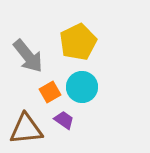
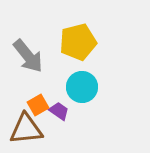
yellow pentagon: rotated 12 degrees clockwise
orange square: moved 12 px left, 13 px down
purple trapezoid: moved 5 px left, 9 px up
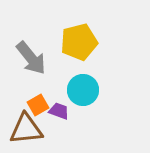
yellow pentagon: moved 1 px right
gray arrow: moved 3 px right, 2 px down
cyan circle: moved 1 px right, 3 px down
purple trapezoid: rotated 15 degrees counterclockwise
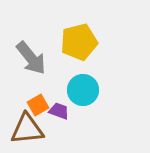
brown triangle: moved 1 px right
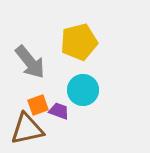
gray arrow: moved 1 px left, 4 px down
orange square: rotated 10 degrees clockwise
brown triangle: rotated 6 degrees counterclockwise
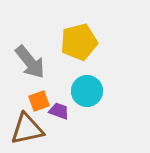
cyan circle: moved 4 px right, 1 px down
orange square: moved 1 px right, 4 px up
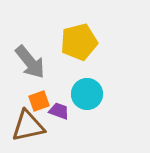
cyan circle: moved 3 px down
brown triangle: moved 1 px right, 3 px up
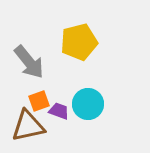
gray arrow: moved 1 px left
cyan circle: moved 1 px right, 10 px down
